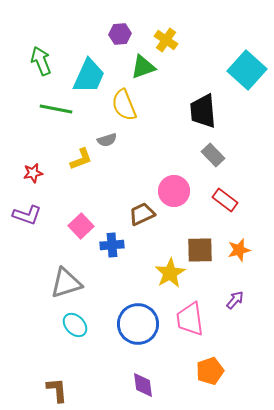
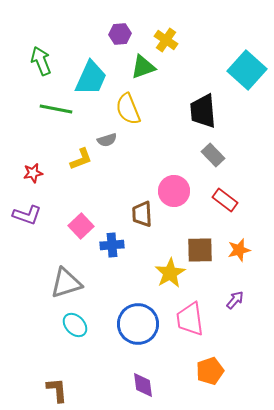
cyan trapezoid: moved 2 px right, 2 px down
yellow semicircle: moved 4 px right, 4 px down
brown trapezoid: rotated 68 degrees counterclockwise
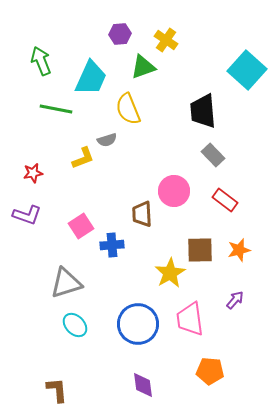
yellow L-shape: moved 2 px right, 1 px up
pink square: rotated 10 degrees clockwise
orange pentagon: rotated 24 degrees clockwise
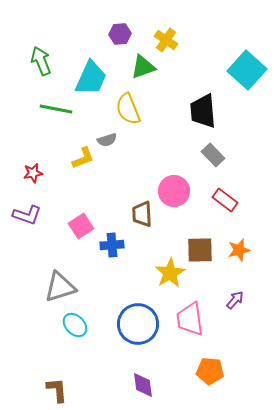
gray triangle: moved 6 px left, 4 px down
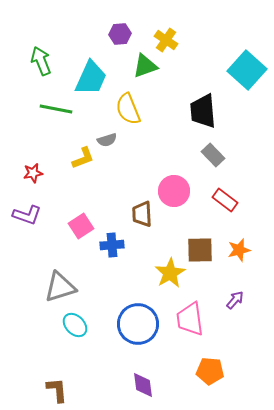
green triangle: moved 2 px right, 1 px up
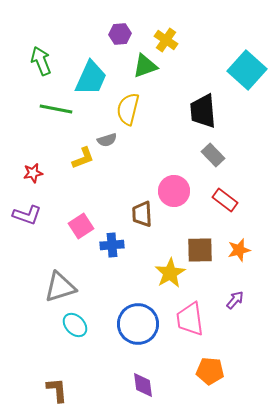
yellow semicircle: rotated 36 degrees clockwise
